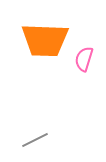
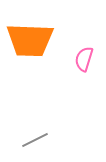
orange trapezoid: moved 15 px left
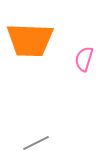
gray line: moved 1 px right, 3 px down
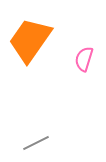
orange trapezoid: rotated 123 degrees clockwise
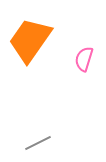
gray line: moved 2 px right
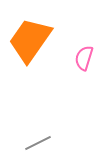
pink semicircle: moved 1 px up
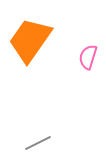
pink semicircle: moved 4 px right, 1 px up
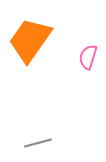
gray line: rotated 12 degrees clockwise
